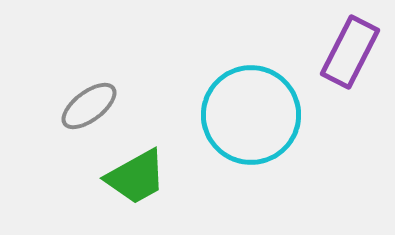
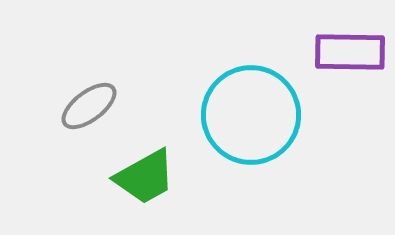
purple rectangle: rotated 64 degrees clockwise
green trapezoid: moved 9 px right
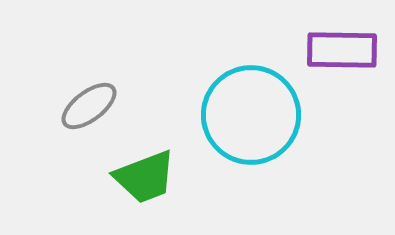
purple rectangle: moved 8 px left, 2 px up
green trapezoid: rotated 8 degrees clockwise
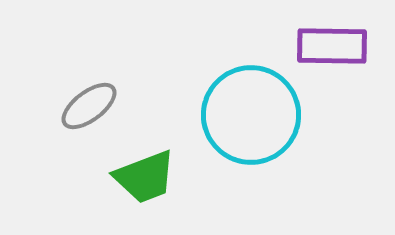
purple rectangle: moved 10 px left, 4 px up
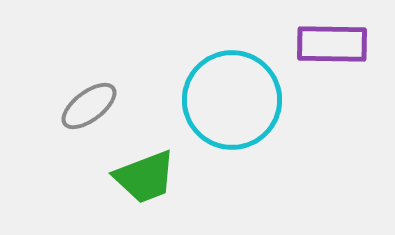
purple rectangle: moved 2 px up
cyan circle: moved 19 px left, 15 px up
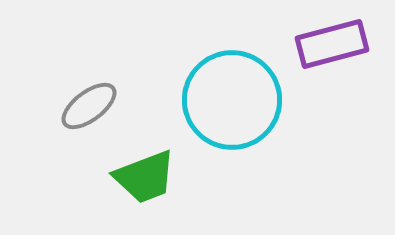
purple rectangle: rotated 16 degrees counterclockwise
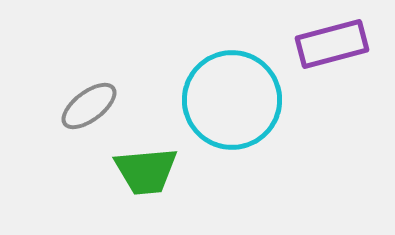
green trapezoid: moved 1 px right, 6 px up; rotated 16 degrees clockwise
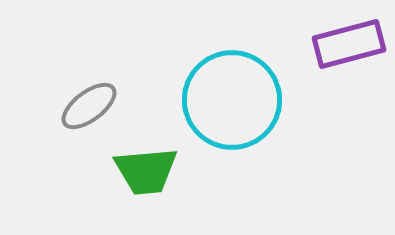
purple rectangle: moved 17 px right
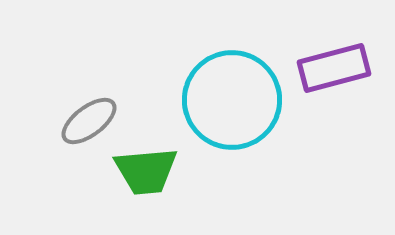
purple rectangle: moved 15 px left, 24 px down
gray ellipse: moved 15 px down
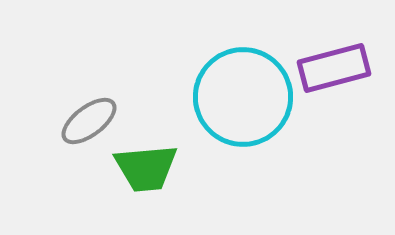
cyan circle: moved 11 px right, 3 px up
green trapezoid: moved 3 px up
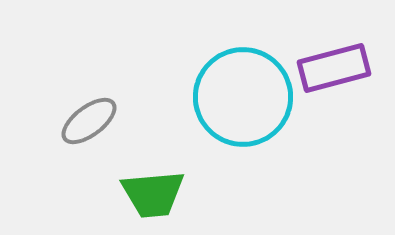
green trapezoid: moved 7 px right, 26 px down
